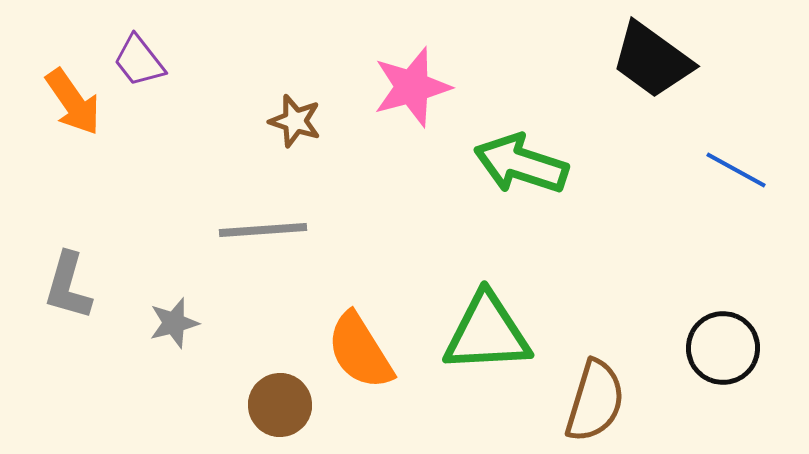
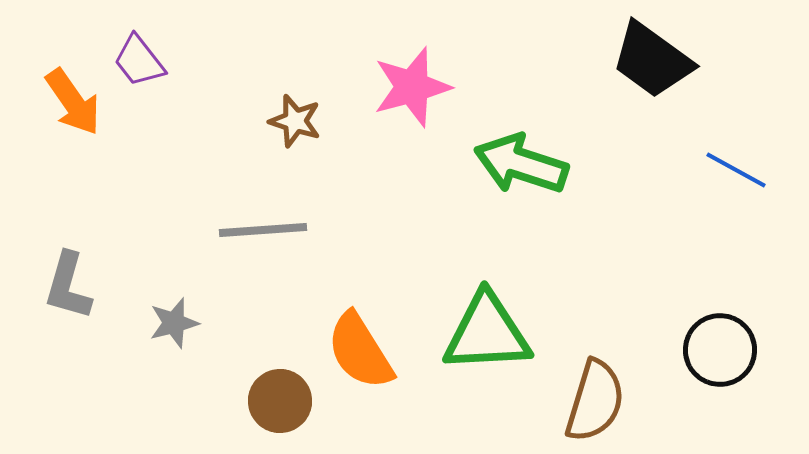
black circle: moved 3 px left, 2 px down
brown circle: moved 4 px up
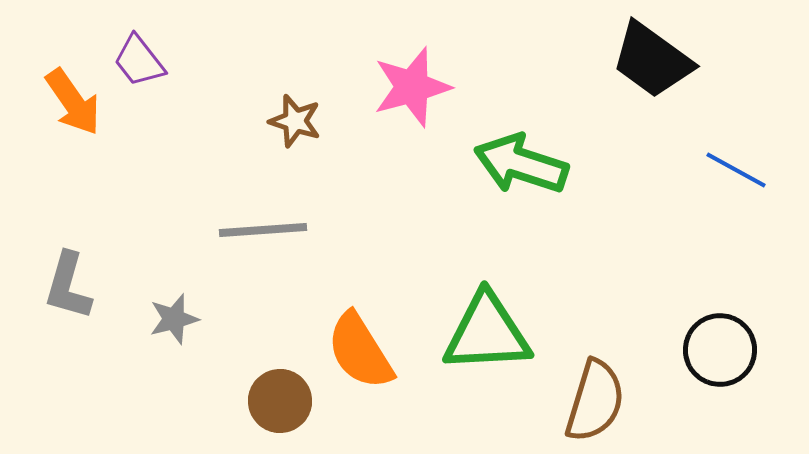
gray star: moved 4 px up
